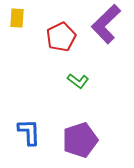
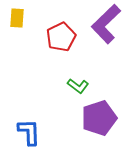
green L-shape: moved 5 px down
purple pentagon: moved 19 px right, 22 px up
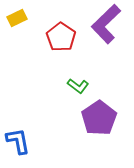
yellow rectangle: rotated 60 degrees clockwise
red pentagon: rotated 12 degrees counterclockwise
purple pentagon: rotated 16 degrees counterclockwise
blue L-shape: moved 11 px left, 9 px down; rotated 8 degrees counterclockwise
